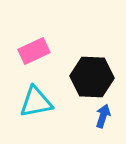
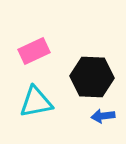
blue arrow: rotated 115 degrees counterclockwise
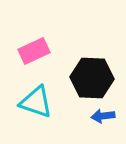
black hexagon: moved 1 px down
cyan triangle: rotated 30 degrees clockwise
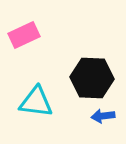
pink rectangle: moved 10 px left, 16 px up
cyan triangle: rotated 12 degrees counterclockwise
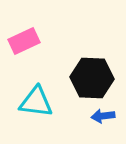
pink rectangle: moved 6 px down
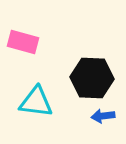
pink rectangle: moved 1 px left, 1 px down; rotated 40 degrees clockwise
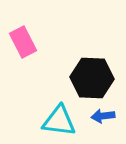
pink rectangle: rotated 48 degrees clockwise
cyan triangle: moved 23 px right, 19 px down
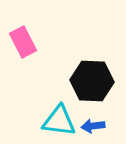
black hexagon: moved 3 px down
blue arrow: moved 10 px left, 10 px down
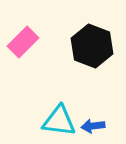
pink rectangle: rotated 72 degrees clockwise
black hexagon: moved 35 px up; rotated 18 degrees clockwise
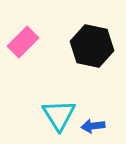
black hexagon: rotated 9 degrees counterclockwise
cyan triangle: moved 6 px up; rotated 51 degrees clockwise
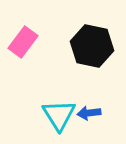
pink rectangle: rotated 8 degrees counterclockwise
blue arrow: moved 4 px left, 13 px up
